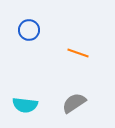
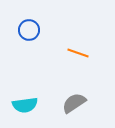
cyan semicircle: rotated 15 degrees counterclockwise
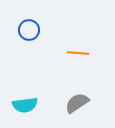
orange line: rotated 15 degrees counterclockwise
gray semicircle: moved 3 px right
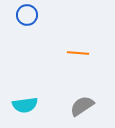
blue circle: moved 2 px left, 15 px up
gray semicircle: moved 5 px right, 3 px down
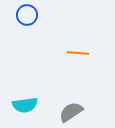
gray semicircle: moved 11 px left, 6 px down
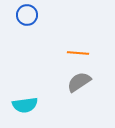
gray semicircle: moved 8 px right, 30 px up
